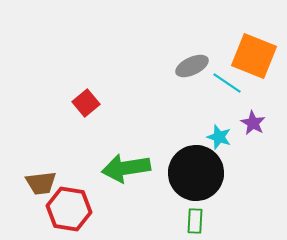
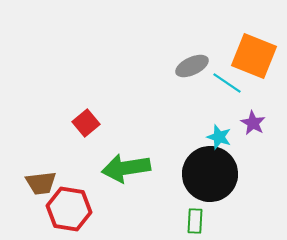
red square: moved 20 px down
black circle: moved 14 px right, 1 px down
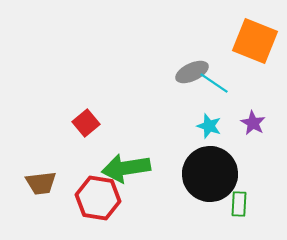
orange square: moved 1 px right, 15 px up
gray ellipse: moved 6 px down
cyan line: moved 13 px left
cyan star: moved 10 px left, 11 px up
red hexagon: moved 29 px right, 11 px up
green rectangle: moved 44 px right, 17 px up
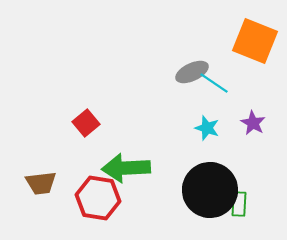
cyan star: moved 2 px left, 2 px down
green arrow: rotated 6 degrees clockwise
black circle: moved 16 px down
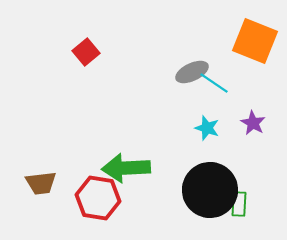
red square: moved 71 px up
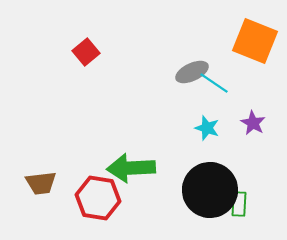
green arrow: moved 5 px right
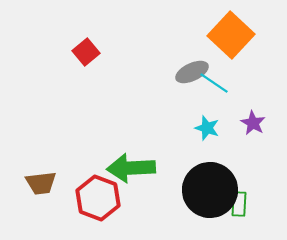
orange square: moved 24 px left, 6 px up; rotated 21 degrees clockwise
red hexagon: rotated 12 degrees clockwise
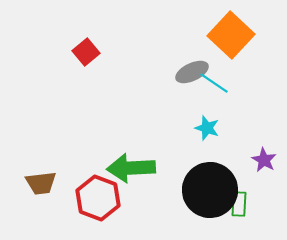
purple star: moved 11 px right, 37 px down
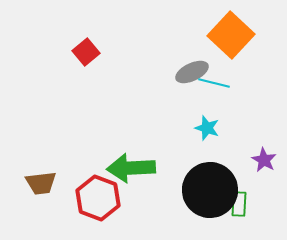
cyan line: rotated 20 degrees counterclockwise
